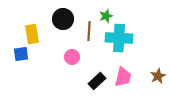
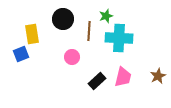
blue square: rotated 14 degrees counterclockwise
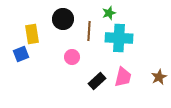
green star: moved 3 px right, 3 px up
brown star: moved 1 px right, 1 px down
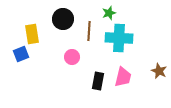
brown star: moved 6 px up; rotated 21 degrees counterclockwise
black rectangle: moved 1 px right; rotated 36 degrees counterclockwise
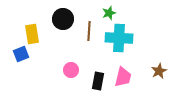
pink circle: moved 1 px left, 13 px down
brown star: rotated 21 degrees clockwise
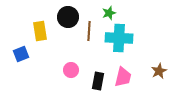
black circle: moved 5 px right, 2 px up
yellow rectangle: moved 8 px right, 3 px up
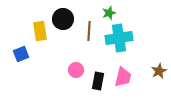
black circle: moved 5 px left, 2 px down
cyan cross: rotated 12 degrees counterclockwise
pink circle: moved 5 px right
